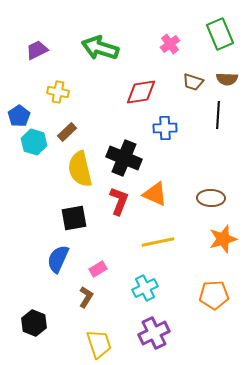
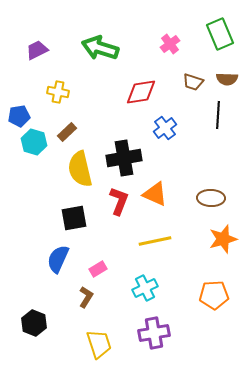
blue pentagon: rotated 25 degrees clockwise
blue cross: rotated 35 degrees counterclockwise
black cross: rotated 32 degrees counterclockwise
yellow line: moved 3 px left, 1 px up
purple cross: rotated 16 degrees clockwise
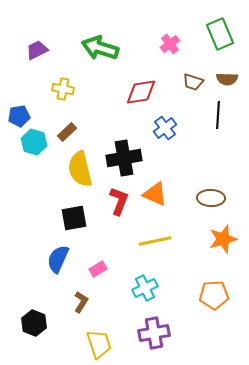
yellow cross: moved 5 px right, 3 px up
brown L-shape: moved 5 px left, 5 px down
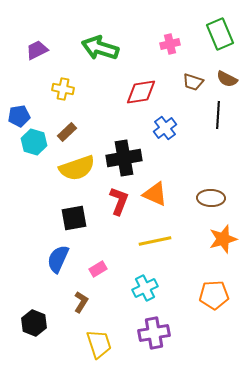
pink cross: rotated 24 degrees clockwise
brown semicircle: rotated 25 degrees clockwise
yellow semicircle: moved 3 px left, 1 px up; rotated 96 degrees counterclockwise
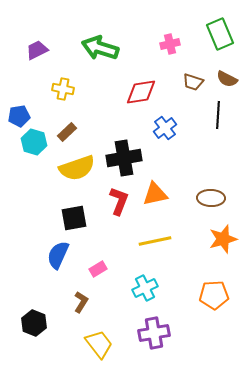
orange triangle: rotated 36 degrees counterclockwise
blue semicircle: moved 4 px up
yellow trapezoid: rotated 20 degrees counterclockwise
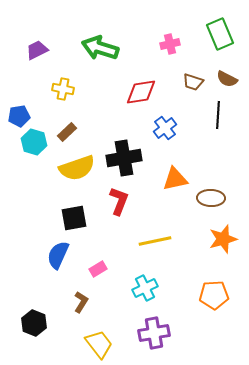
orange triangle: moved 20 px right, 15 px up
